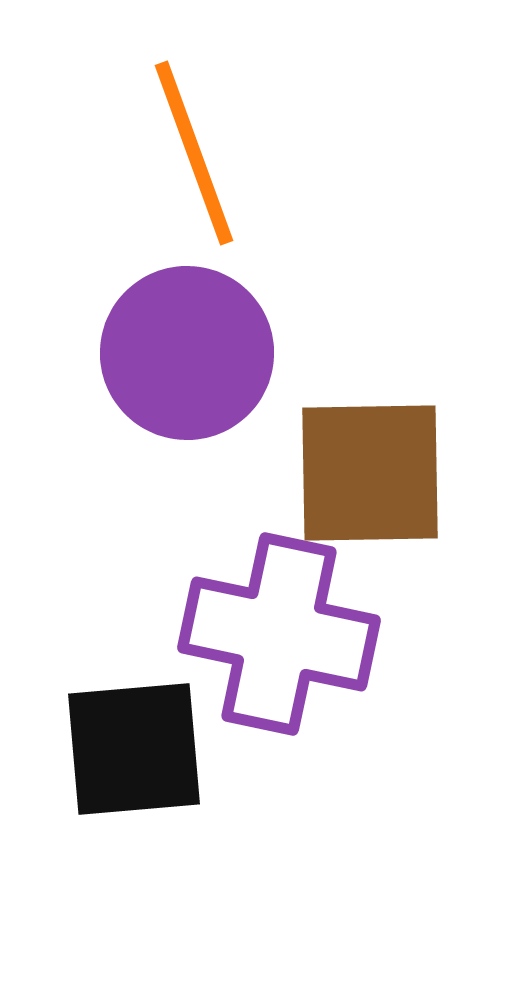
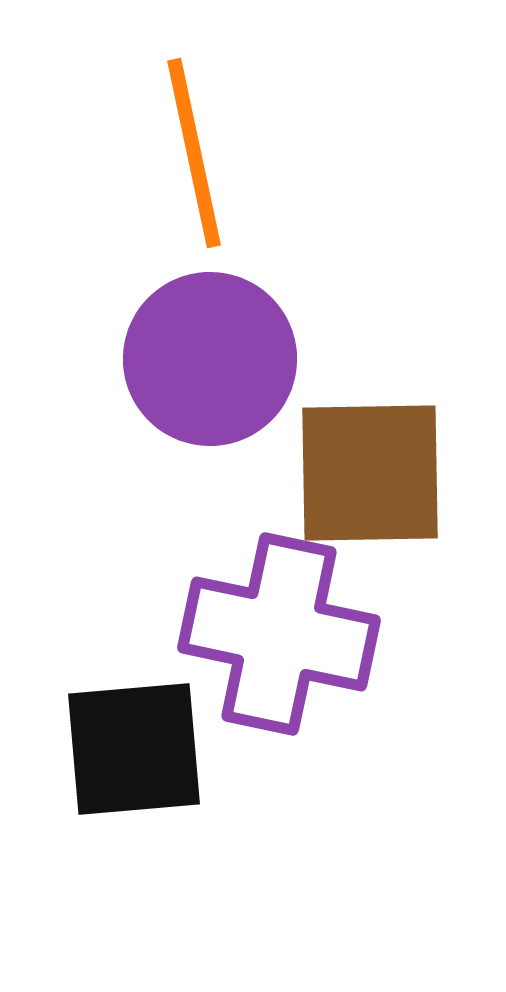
orange line: rotated 8 degrees clockwise
purple circle: moved 23 px right, 6 px down
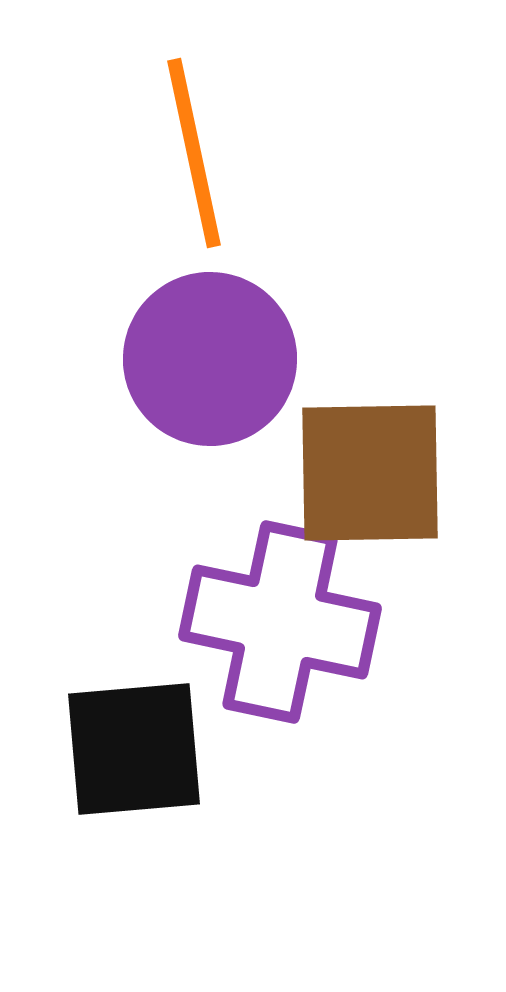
purple cross: moved 1 px right, 12 px up
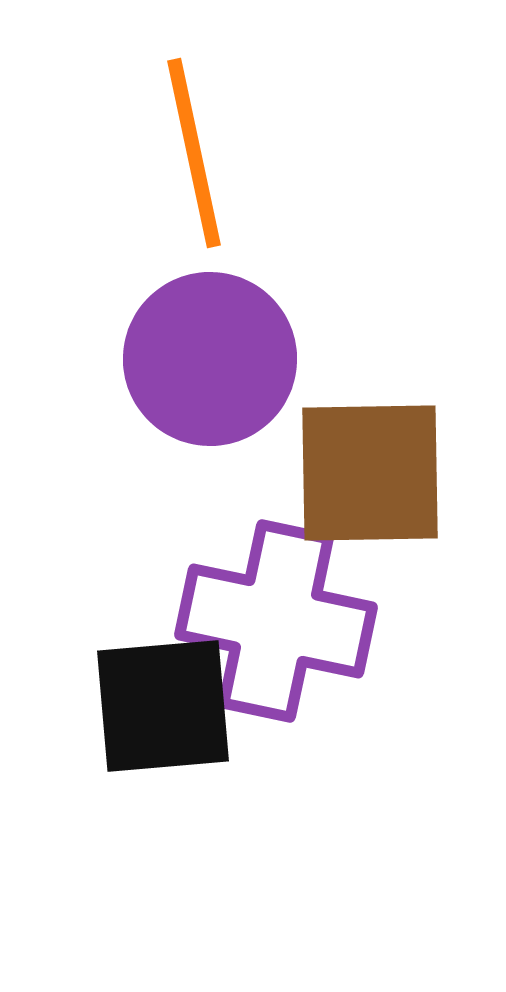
purple cross: moved 4 px left, 1 px up
black square: moved 29 px right, 43 px up
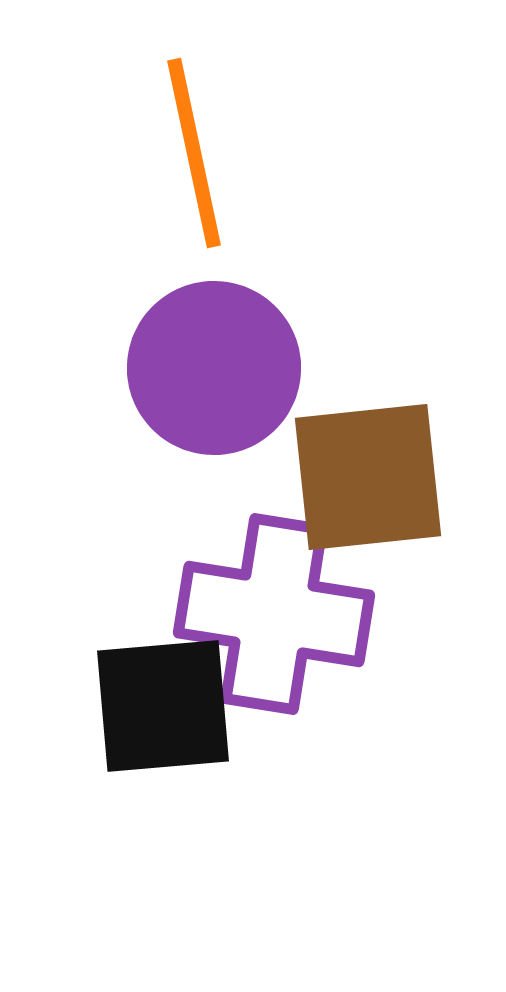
purple circle: moved 4 px right, 9 px down
brown square: moved 2 px left, 4 px down; rotated 5 degrees counterclockwise
purple cross: moved 2 px left, 7 px up; rotated 3 degrees counterclockwise
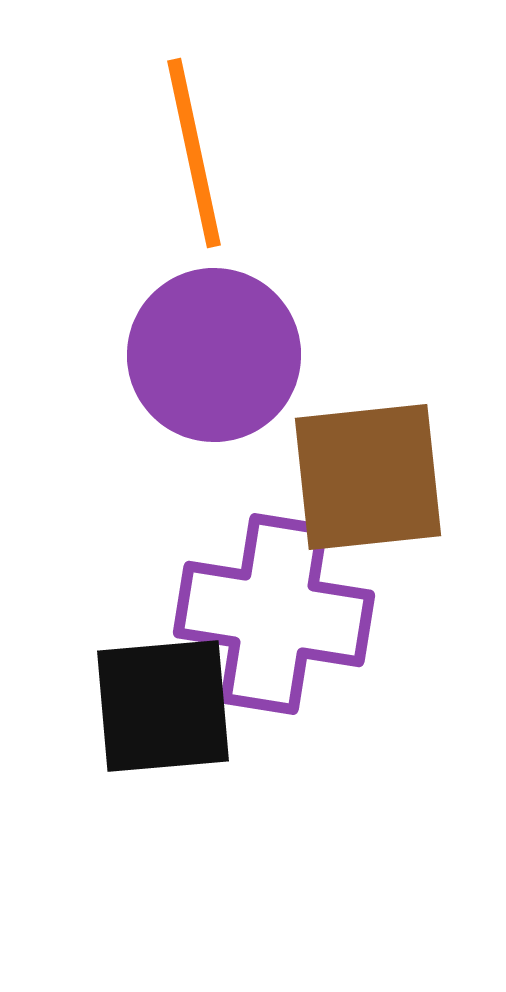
purple circle: moved 13 px up
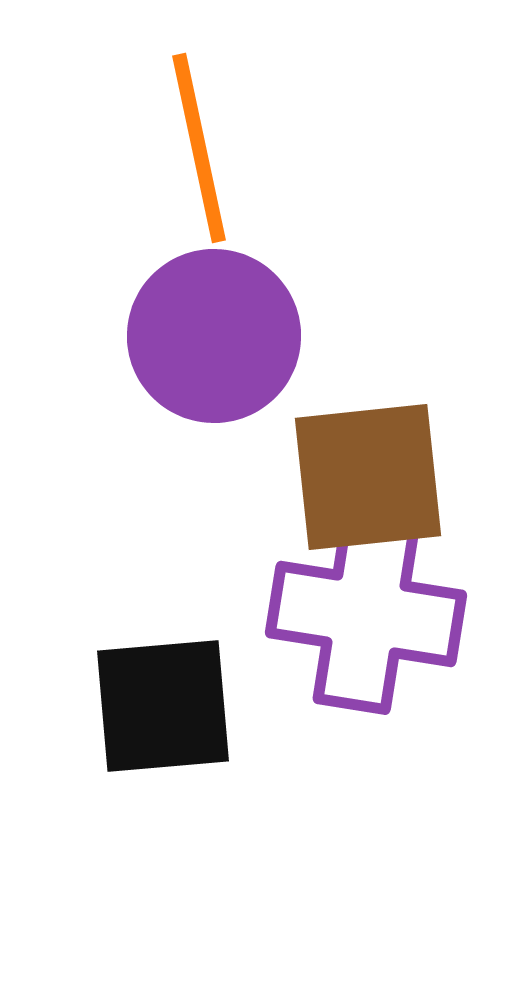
orange line: moved 5 px right, 5 px up
purple circle: moved 19 px up
purple cross: moved 92 px right
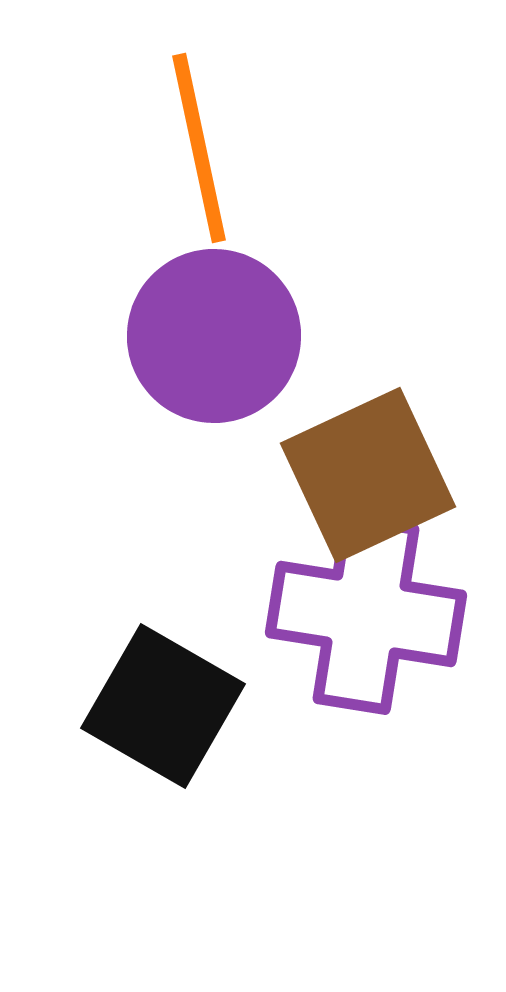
brown square: moved 2 px up; rotated 19 degrees counterclockwise
black square: rotated 35 degrees clockwise
